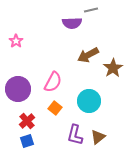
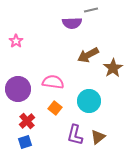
pink semicircle: rotated 110 degrees counterclockwise
blue square: moved 2 px left, 1 px down
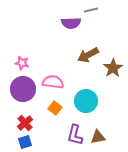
purple semicircle: moved 1 px left
pink star: moved 6 px right, 22 px down; rotated 24 degrees counterclockwise
purple circle: moved 5 px right
cyan circle: moved 3 px left
red cross: moved 2 px left, 2 px down
brown triangle: rotated 28 degrees clockwise
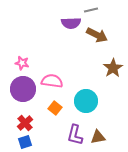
brown arrow: moved 9 px right, 20 px up; rotated 125 degrees counterclockwise
pink semicircle: moved 1 px left, 1 px up
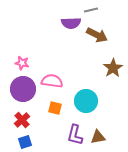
orange square: rotated 24 degrees counterclockwise
red cross: moved 3 px left, 3 px up
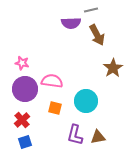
brown arrow: rotated 35 degrees clockwise
purple circle: moved 2 px right
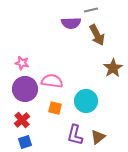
brown triangle: rotated 28 degrees counterclockwise
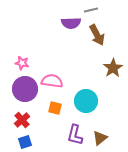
brown triangle: moved 2 px right, 1 px down
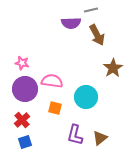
cyan circle: moved 4 px up
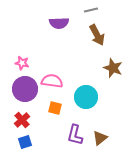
purple semicircle: moved 12 px left
brown star: rotated 18 degrees counterclockwise
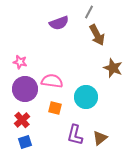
gray line: moved 2 px left, 2 px down; rotated 48 degrees counterclockwise
purple semicircle: rotated 18 degrees counterclockwise
pink star: moved 2 px left, 1 px up
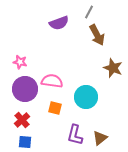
blue square: rotated 24 degrees clockwise
